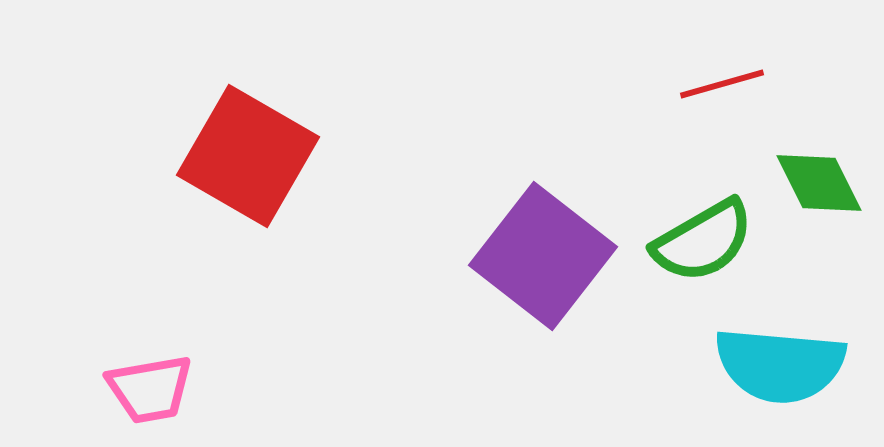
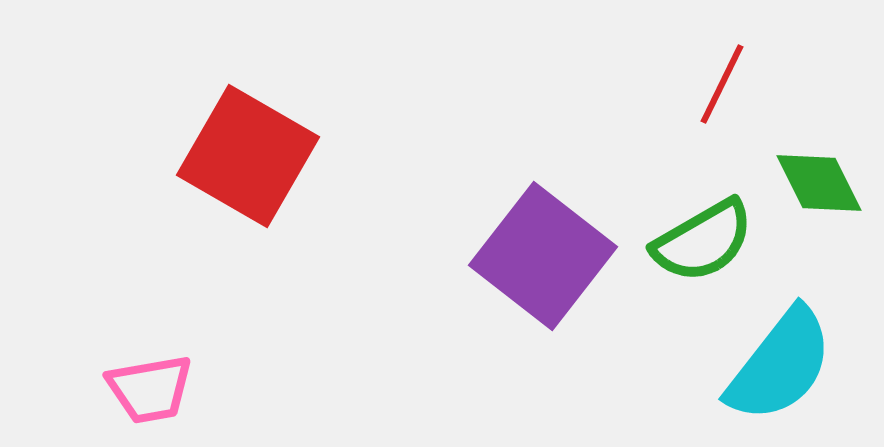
red line: rotated 48 degrees counterclockwise
cyan semicircle: rotated 57 degrees counterclockwise
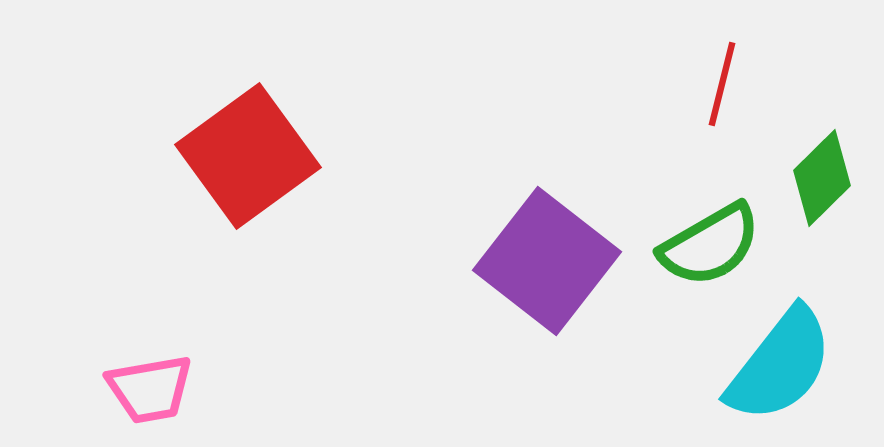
red line: rotated 12 degrees counterclockwise
red square: rotated 24 degrees clockwise
green diamond: moved 3 px right, 5 px up; rotated 72 degrees clockwise
green semicircle: moved 7 px right, 4 px down
purple square: moved 4 px right, 5 px down
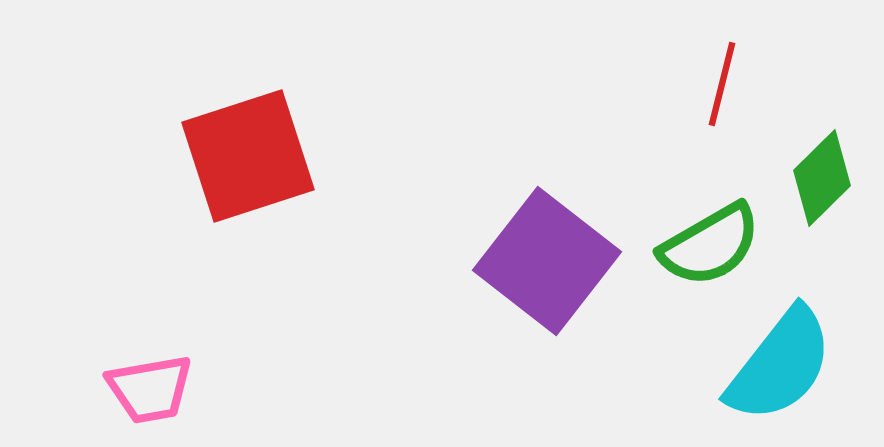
red square: rotated 18 degrees clockwise
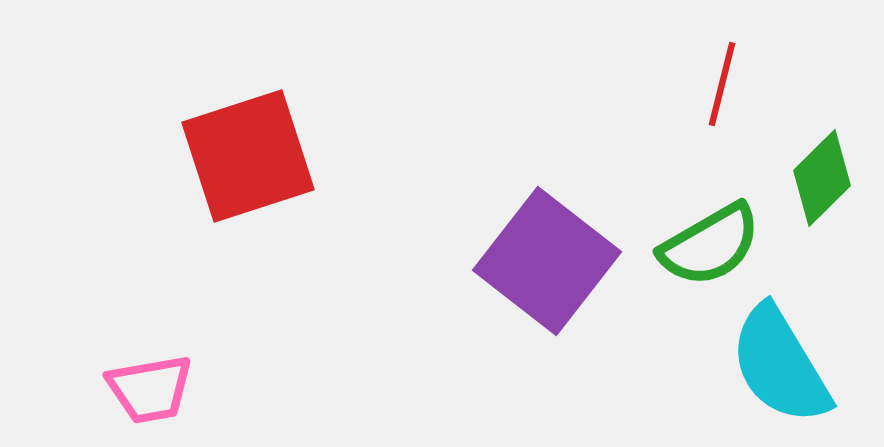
cyan semicircle: rotated 111 degrees clockwise
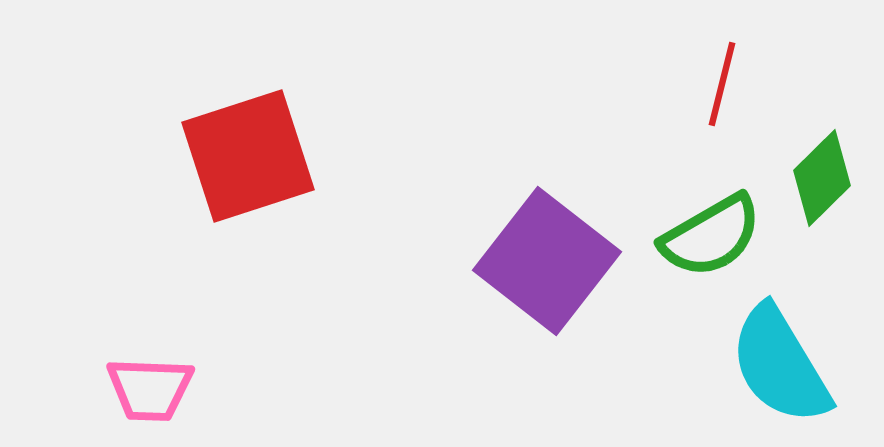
green semicircle: moved 1 px right, 9 px up
pink trapezoid: rotated 12 degrees clockwise
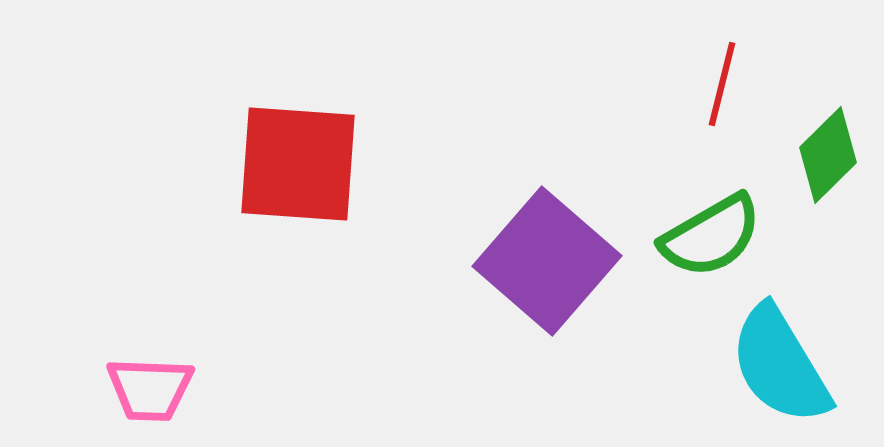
red square: moved 50 px right, 8 px down; rotated 22 degrees clockwise
green diamond: moved 6 px right, 23 px up
purple square: rotated 3 degrees clockwise
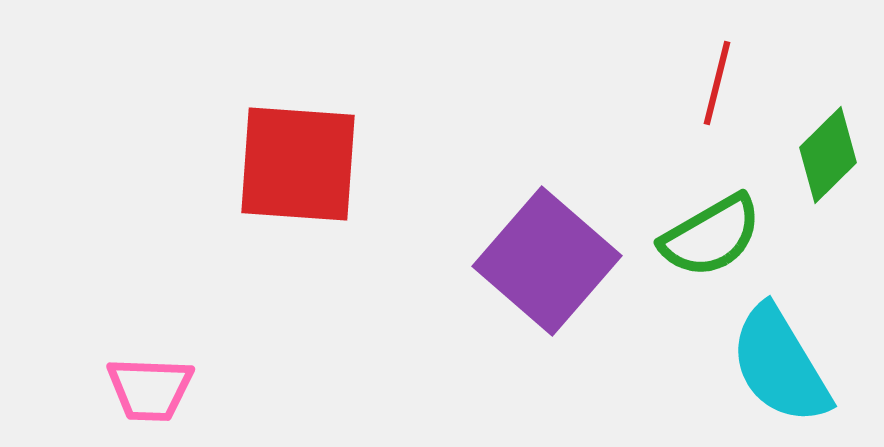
red line: moved 5 px left, 1 px up
